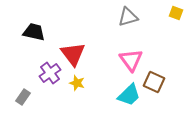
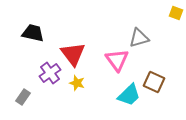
gray triangle: moved 11 px right, 21 px down
black trapezoid: moved 1 px left, 1 px down
pink triangle: moved 14 px left
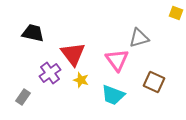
yellow star: moved 4 px right, 3 px up
cyan trapezoid: moved 16 px left; rotated 65 degrees clockwise
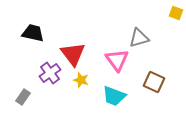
cyan trapezoid: moved 1 px right, 1 px down
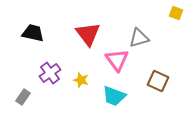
red triangle: moved 15 px right, 20 px up
brown square: moved 4 px right, 1 px up
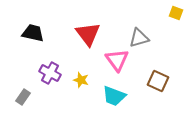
purple cross: rotated 25 degrees counterclockwise
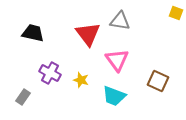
gray triangle: moved 19 px left, 17 px up; rotated 25 degrees clockwise
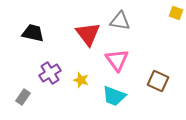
purple cross: rotated 30 degrees clockwise
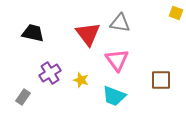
gray triangle: moved 2 px down
brown square: moved 3 px right, 1 px up; rotated 25 degrees counterclockwise
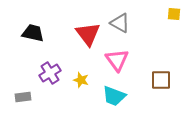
yellow square: moved 2 px left, 1 px down; rotated 16 degrees counterclockwise
gray triangle: rotated 20 degrees clockwise
gray rectangle: rotated 49 degrees clockwise
